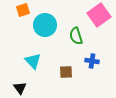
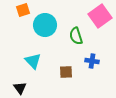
pink square: moved 1 px right, 1 px down
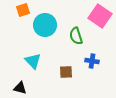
pink square: rotated 20 degrees counterclockwise
black triangle: rotated 40 degrees counterclockwise
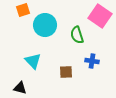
green semicircle: moved 1 px right, 1 px up
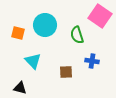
orange square: moved 5 px left, 23 px down; rotated 32 degrees clockwise
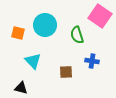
black triangle: moved 1 px right
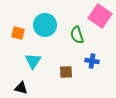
cyan triangle: rotated 18 degrees clockwise
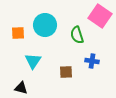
orange square: rotated 16 degrees counterclockwise
